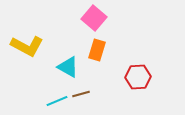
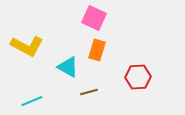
pink square: rotated 15 degrees counterclockwise
brown line: moved 8 px right, 2 px up
cyan line: moved 25 px left
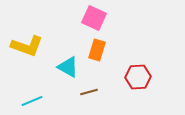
yellow L-shape: rotated 8 degrees counterclockwise
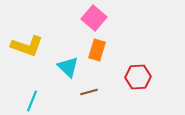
pink square: rotated 15 degrees clockwise
cyan triangle: rotated 15 degrees clockwise
cyan line: rotated 45 degrees counterclockwise
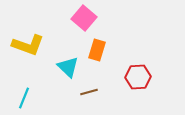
pink square: moved 10 px left
yellow L-shape: moved 1 px right, 1 px up
cyan line: moved 8 px left, 3 px up
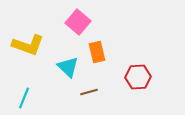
pink square: moved 6 px left, 4 px down
orange rectangle: moved 2 px down; rotated 30 degrees counterclockwise
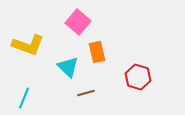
red hexagon: rotated 20 degrees clockwise
brown line: moved 3 px left, 1 px down
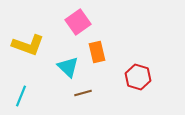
pink square: rotated 15 degrees clockwise
brown line: moved 3 px left
cyan line: moved 3 px left, 2 px up
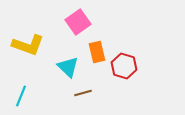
red hexagon: moved 14 px left, 11 px up
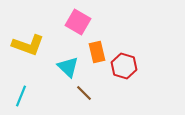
pink square: rotated 25 degrees counterclockwise
brown line: moved 1 px right; rotated 60 degrees clockwise
